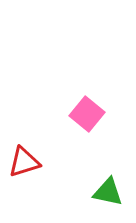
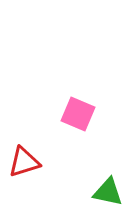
pink square: moved 9 px left; rotated 16 degrees counterclockwise
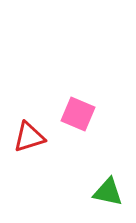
red triangle: moved 5 px right, 25 px up
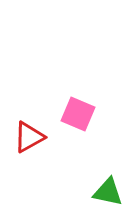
red triangle: rotated 12 degrees counterclockwise
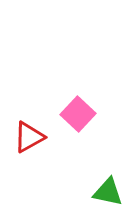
pink square: rotated 20 degrees clockwise
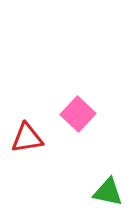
red triangle: moved 2 px left, 1 px down; rotated 20 degrees clockwise
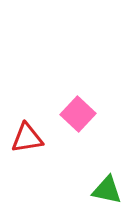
green triangle: moved 1 px left, 2 px up
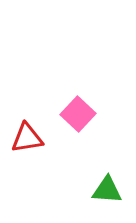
green triangle: rotated 8 degrees counterclockwise
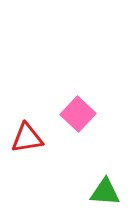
green triangle: moved 2 px left, 2 px down
